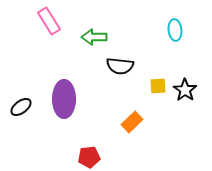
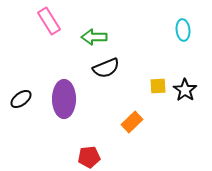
cyan ellipse: moved 8 px right
black semicircle: moved 14 px left, 2 px down; rotated 28 degrees counterclockwise
black ellipse: moved 8 px up
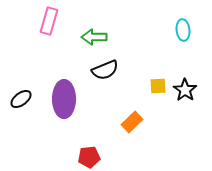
pink rectangle: rotated 48 degrees clockwise
black semicircle: moved 1 px left, 2 px down
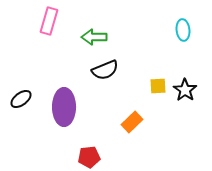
purple ellipse: moved 8 px down
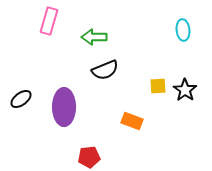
orange rectangle: moved 1 px up; rotated 65 degrees clockwise
